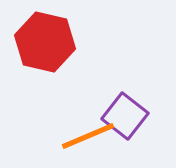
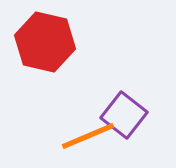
purple square: moved 1 px left, 1 px up
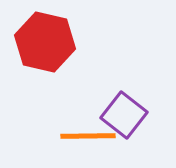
orange line: rotated 22 degrees clockwise
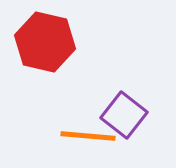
orange line: rotated 6 degrees clockwise
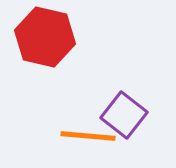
red hexagon: moved 5 px up
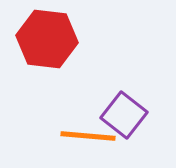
red hexagon: moved 2 px right, 2 px down; rotated 6 degrees counterclockwise
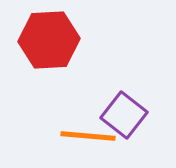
red hexagon: moved 2 px right, 1 px down; rotated 10 degrees counterclockwise
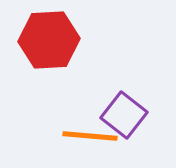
orange line: moved 2 px right
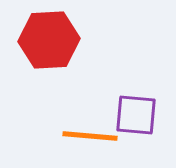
purple square: moved 12 px right; rotated 33 degrees counterclockwise
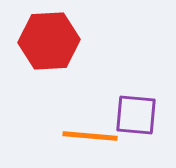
red hexagon: moved 1 px down
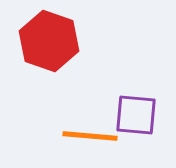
red hexagon: rotated 22 degrees clockwise
